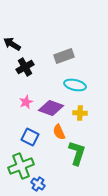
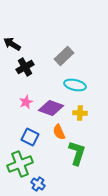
gray rectangle: rotated 24 degrees counterclockwise
green cross: moved 1 px left, 2 px up
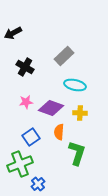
black arrow: moved 1 px right, 11 px up; rotated 60 degrees counterclockwise
black cross: rotated 30 degrees counterclockwise
pink star: rotated 16 degrees clockwise
orange semicircle: rotated 28 degrees clockwise
blue square: moved 1 px right; rotated 30 degrees clockwise
blue cross: rotated 16 degrees clockwise
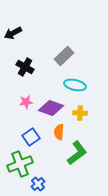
green L-shape: rotated 35 degrees clockwise
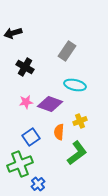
black arrow: rotated 12 degrees clockwise
gray rectangle: moved 3 px right, 5 px up; rotated 12 degrees counterclockwise
purple diamond: moved 1 px left, 4 px up
yellow cross: moved 8 px down; rotated 24 degrees counterclockwise
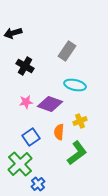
black cross: moved 1 px up
green cross: rotated 20 degrees counterclockwise
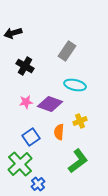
green L-shape: moved 1 px right, 8 px down
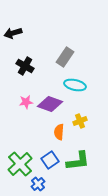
gray rectangle: moved 2 px left, 6 px down
blue square: moved 19 px right, 23 px down
green L-shape: rotated 30 degrees clockwise
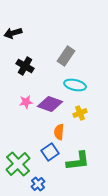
gray rectangle: moved 1 px right, 1 px up
yellow cross: moved 8 px up
blue square: moved 8 px up
green cross: moved 2 px left
